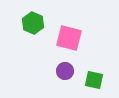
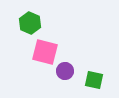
green hexagon: moved 3 px left
pink square: moved 24 px left, 14 px down
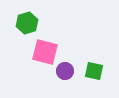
green hexagon: moved 3 px left; rotated 20 degrees clockwise
green square: moved 9 px up
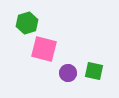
pink square: moved 1 px left, 3 px up
purple circle: moved 3 px right, 2 px down
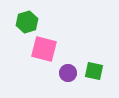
green hexagon: moved 1 px up
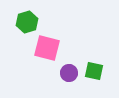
pink square: moved 3 px right, 1 px up
purple circle: moved 1 px right
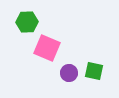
green hexagon: rotated 15 degrees clockwise
pink square: rotated 8 degrees clockwise
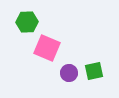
green square: rotated 24 degrees counterclockwise
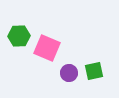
green hexagon: moved 8 px left, 14 px down
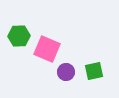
pink square: moved 1 px down
purple circle: moved 3 px left, 1 px up
